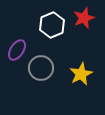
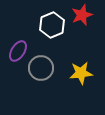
red star: moved 2 px left, 3 px up
purple ellipse: moved 1 px right, 1 px down
yellow star: moved 1 px up; rotated 20 degrees clockwise
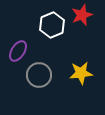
gray circle: moved 2 px left, 7 px down
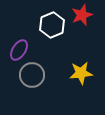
purple ellipse: moved 1 px right, 1 px up
gray circle: moved 7 px left
